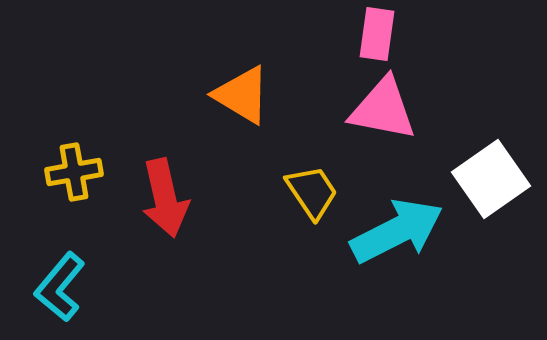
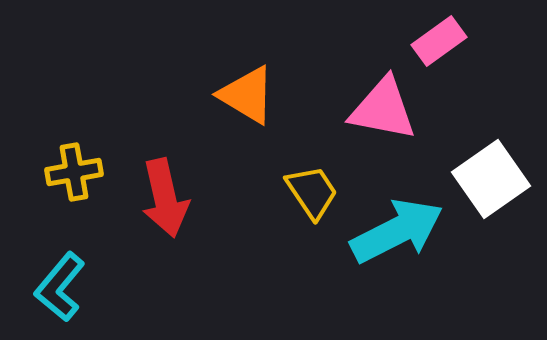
pink rectangle: moved 62 px right, 7 px down; rotated 46 degrees clockwise
orange triangle: moved 5 px right
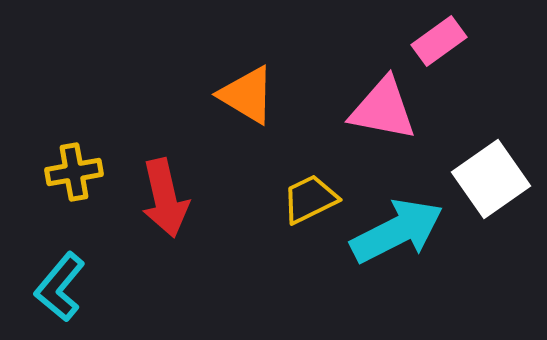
yellow trapezoid: moved 2 px left, 7 px down; rotated 82 degrees counterclockwise
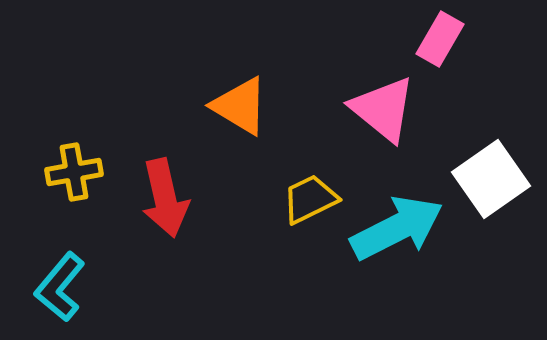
pink rectangle: moved 1 px right, 2 px up; rotated 24 degrees counterclockwise
orange triangle: moved 7 px left, 11 px down
pink triangle: rotated 28 degrees clockwise
cyan arrow: moved 3 px up
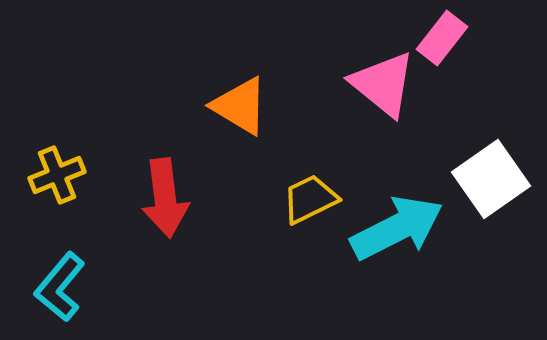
pink rectangle: moved 2 px right, 1 px up; rotated 8 degrees clockwise
pink triangle: moved 25 px up
yellow cross: moved 17 px left, 3 px down; rotated 12 degrees counterclockwise
red arrow: rotated 6 degrees clockwise
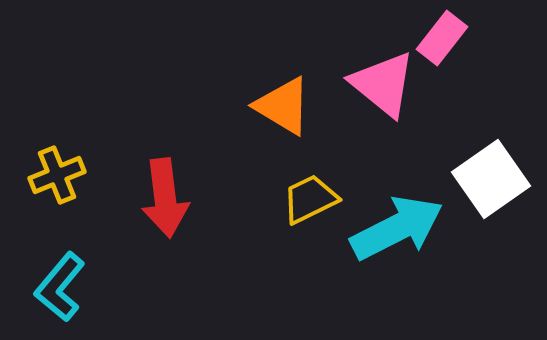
orange triangle: moved 43 px right
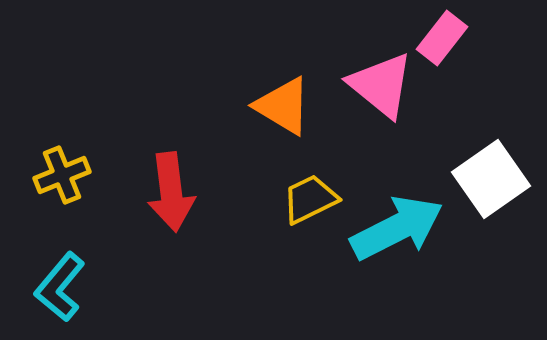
pink triangle: moved 2 px left, 1 px down
yellow cross: moved 5 px right
red arrow: moved 6 px right, 6 px up
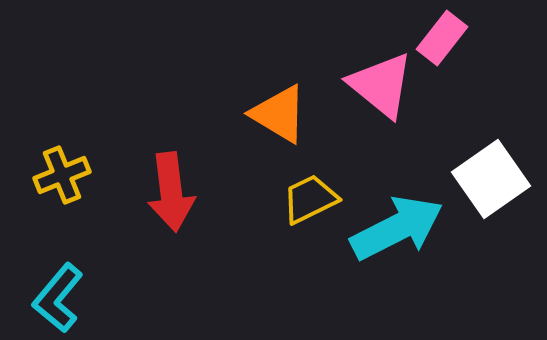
orange triangle: moved 4 px left, 8 px down
cyan L-shape: moved 2 px left, 11 px down
